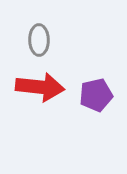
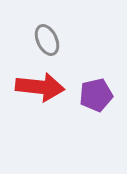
gray ellipse: moved 8 px right; rotated 24 degrees counterclockwise
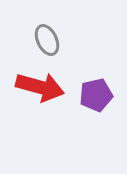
red arrow: rotated 9 degrees clockwise
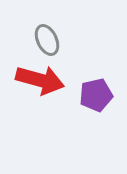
red arrow: moved 7 px up
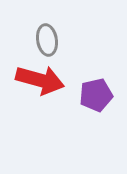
gray ellipse: rotated 16 degrees clockwise
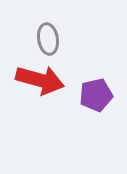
gray ellipse: moved 1 px right, 1 px up
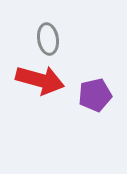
purple pentagon: moved 1 px left
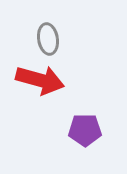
purple pentagon: moved 10 px left, 35 px down; rotated 12 degrees clockwise
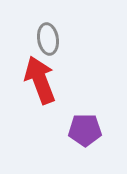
red arrow: rotated 126 degrees counterclockwise
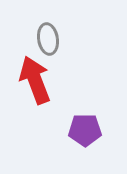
red arrow: moved 5 px left
